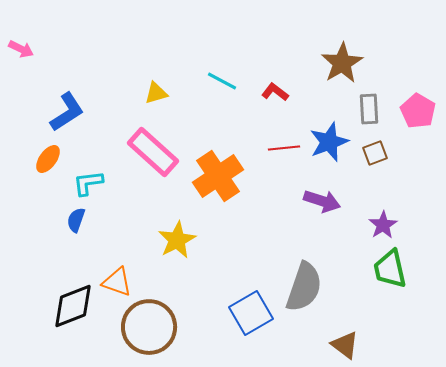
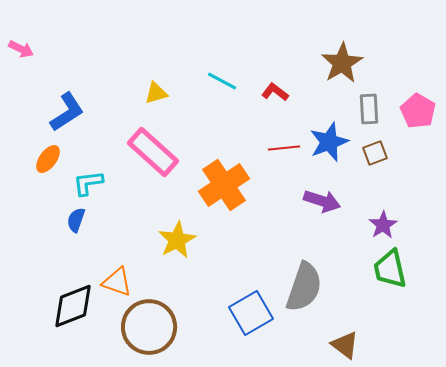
orange cross: moved 6 px right, 9 px down
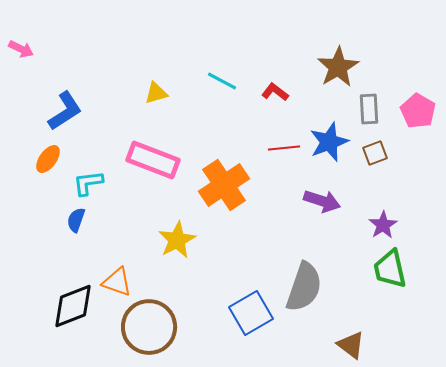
brown star: moved 4 px left, 4 px down
blue L-shape: moved 2 px left, 1 px up
pink rectangle: moved 8 px down; rotated 21 degrees counterclockwise
brown triangle: moved 6 px right
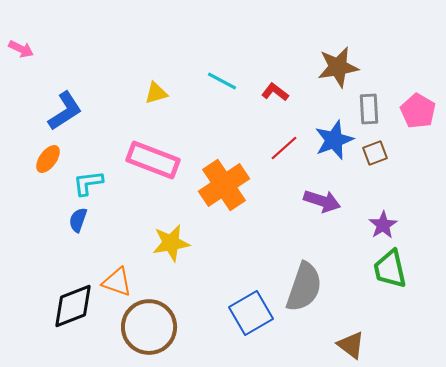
brown star: rotated 21 degrees clockwise
blue star: moved 5 px right, 2 px up
red line: rotated 36 degrees counterclockwise
blue semicircle: moved 2 px right
yellow star: moved 6 px left, 3 px down; rotated 18 degrees clockwise
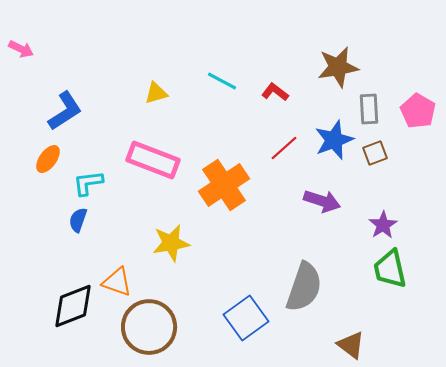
blue square: moved 5 px left, 5 px down; rotated 6 degrees counterclockwise
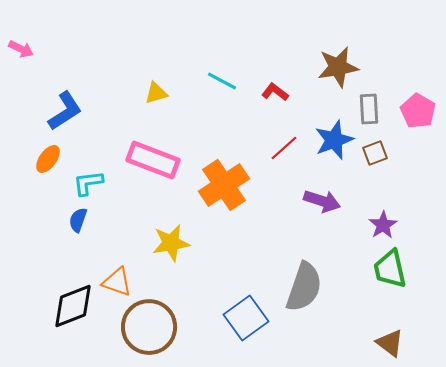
brown triangle: moved 39 px right, 2 px up
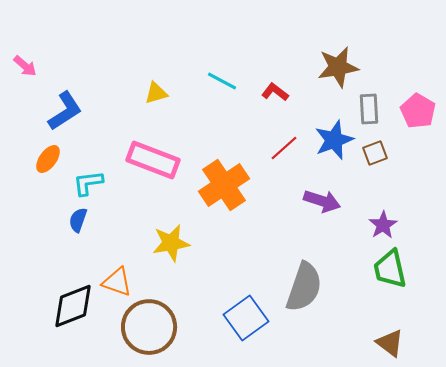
pink arrow: moved 4 px right, 17 px down; rotated 15 degrees clockwise
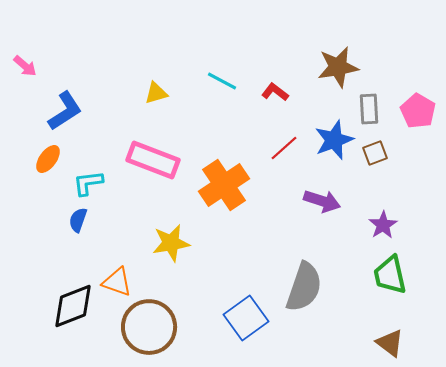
green trapezoid: moved 6 px down
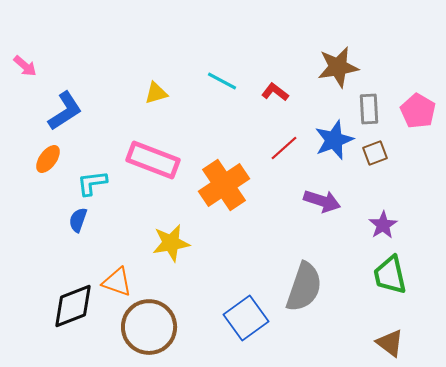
cyan L-shape: moved 4 px right
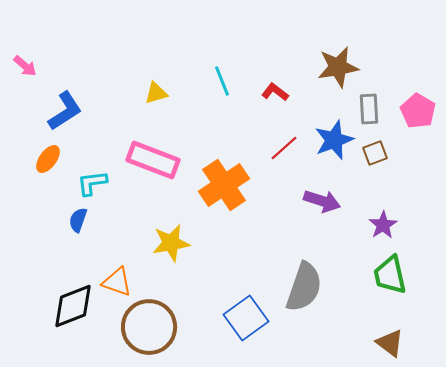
cyan line: rotated 40 degrees clockwise
